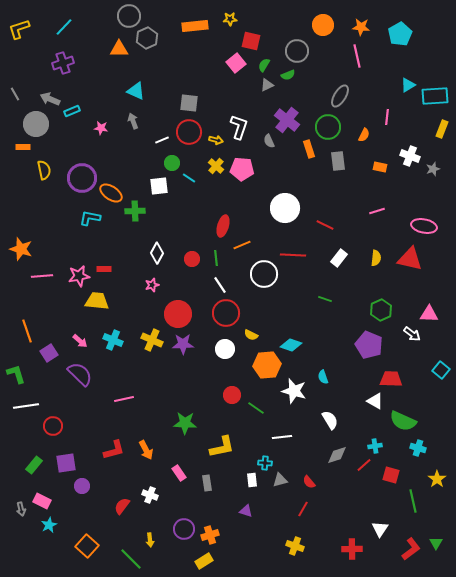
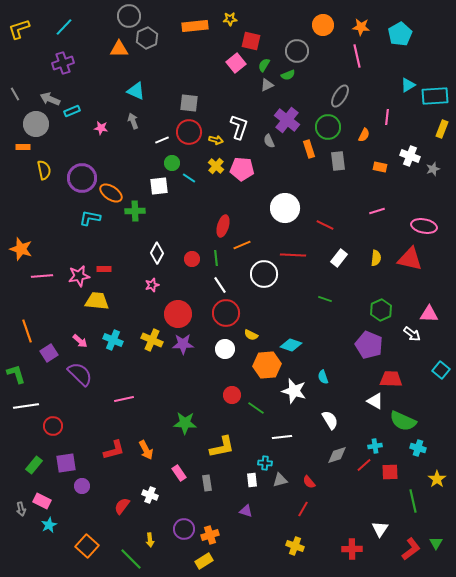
red square at (391, 475): moved 1 px left, 3 px up; rotated 18 degrees counterclockwise
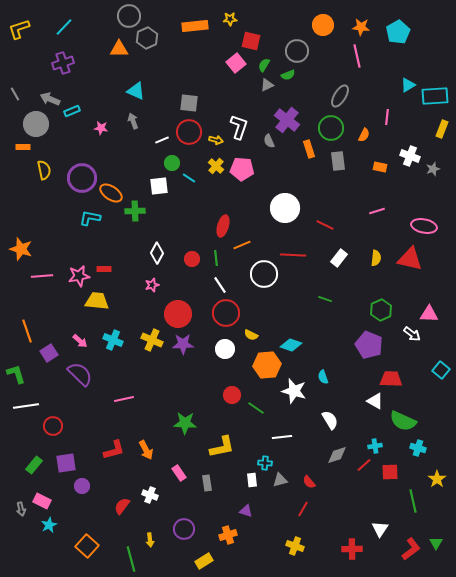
cyan pentagon at (400, 34): moved 2 px left, 2 px up
green circle at (328, 127): moved 3 px right, 1 px down
orange cross at (210, 535): moved 18 px right
green line at (131, 559): rotated 30 degrees clockwise
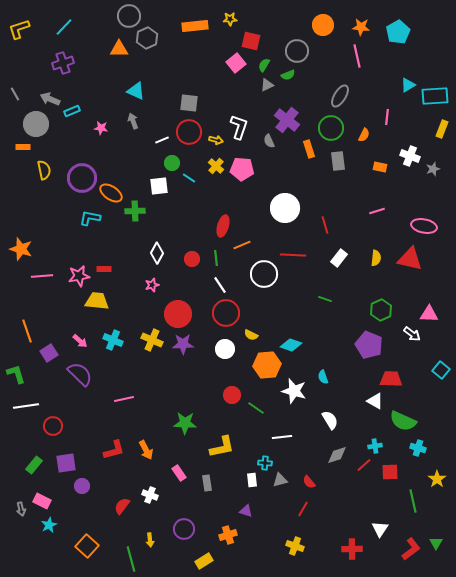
red line at (325, 225): rotated 48 degrees clockwise
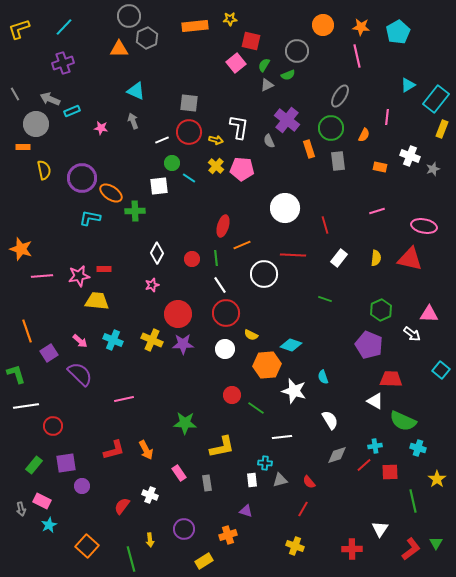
cyan rectangle at (435, 96): moved 1 px right, 3 px down; rotated 48 degrees counterclockwise
white L-shape at (239, 127): rotated 10 degrees counterclockwise
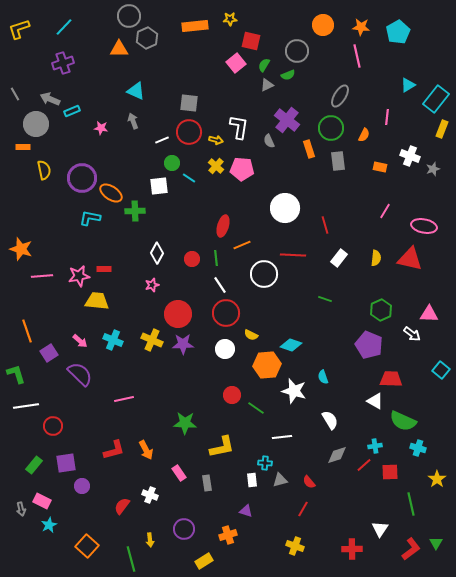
pink line at (377, 211): moved 8 px right; rotated 42 degrees counterclockwise
green line at (413, 501): moved 2 px left, 3 px down
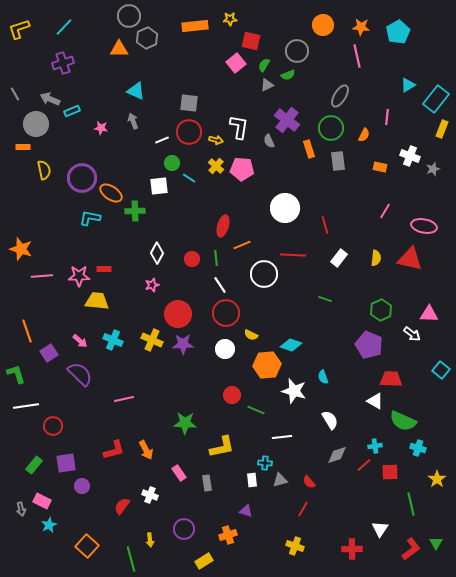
pink star at (79, 276): rotated 10 degrees clockwise
green line at (256, 408): moved 2 px down; rotated 12 degrees counterclockwise
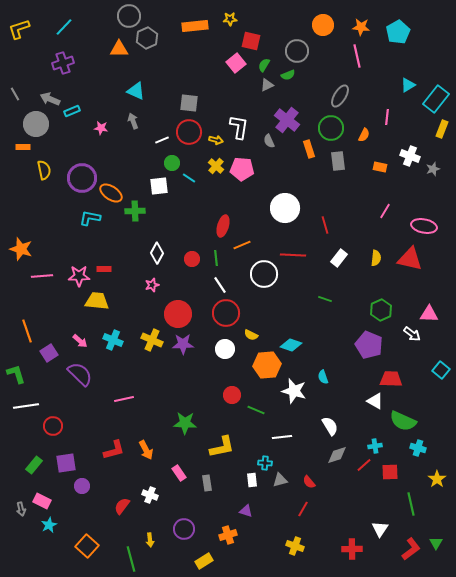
white semicircle at (330, 420): moved 6 px down
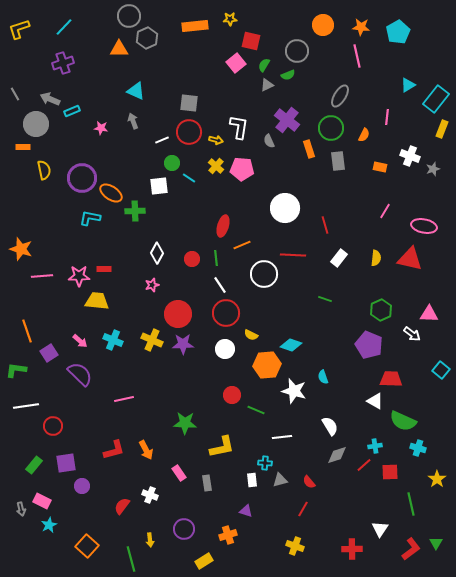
green L-shape at (16, 374): moved 4 px up; rotated 65 degrees counterclockwise
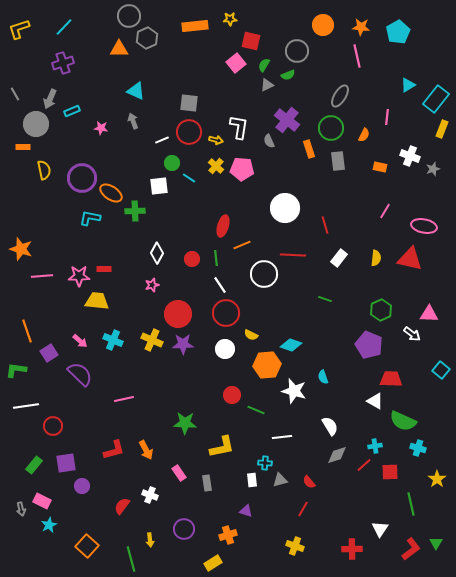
gray arrow at (50, 99): rotated 90 degrees counterclockwise
yellow rectangle at (204, 561): moved 9 px right, 2 px down
